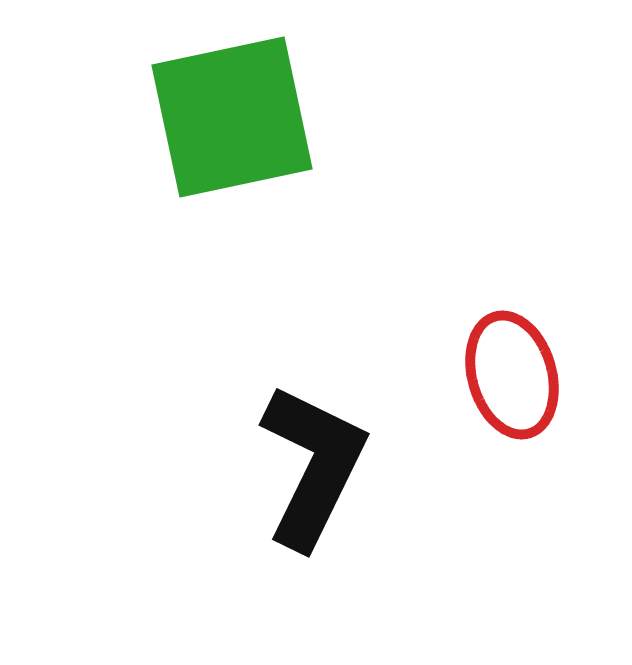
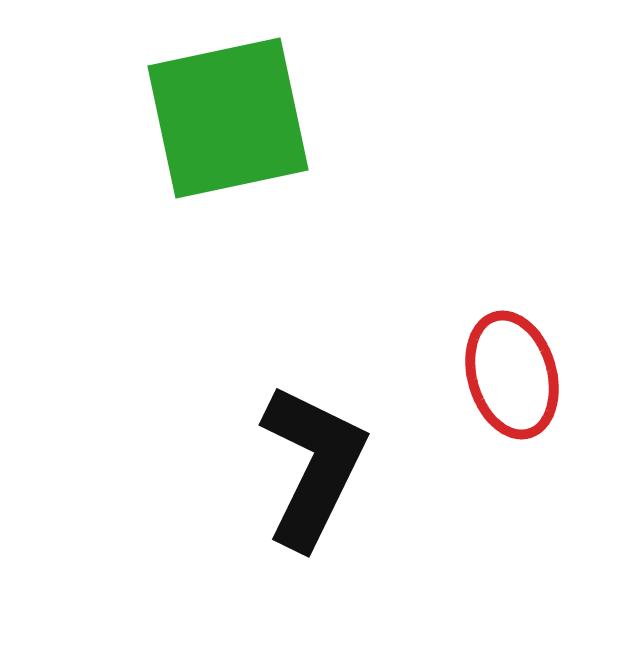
green square: moved 4 px left, 1 px down
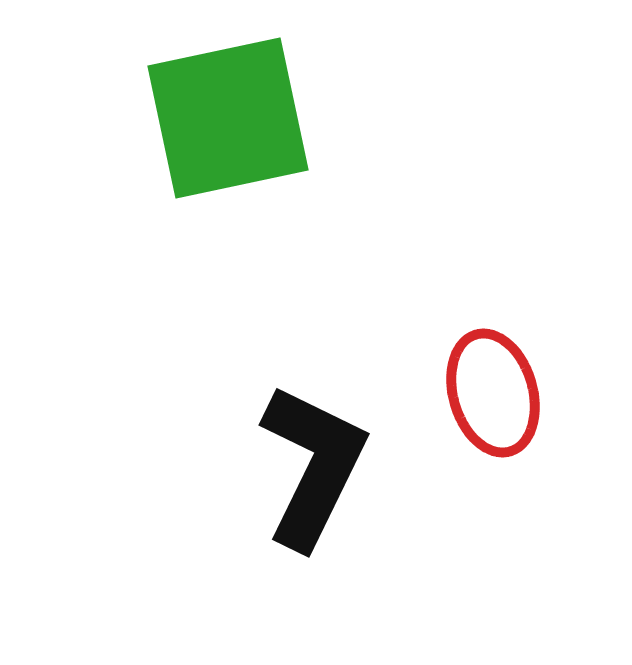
red ellipse: moved 19 px left, 18 px down
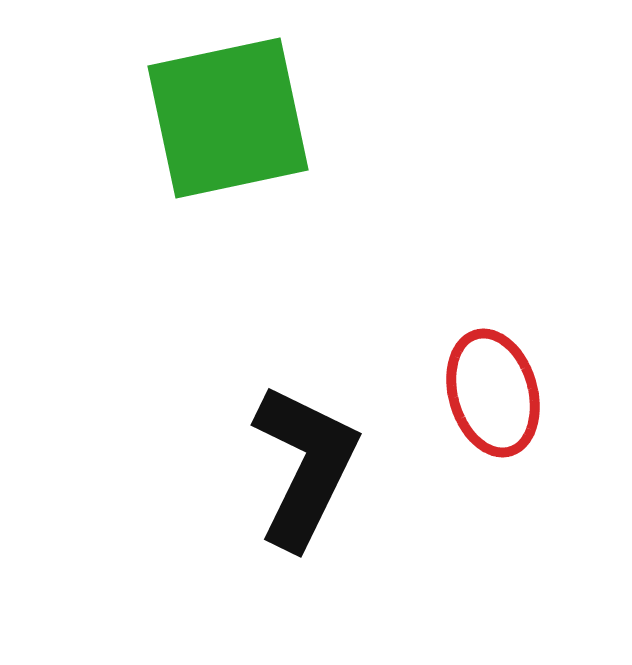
black L-shape: moved 8 px left
